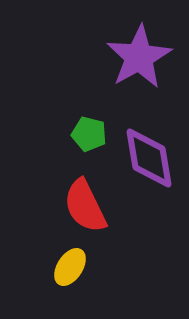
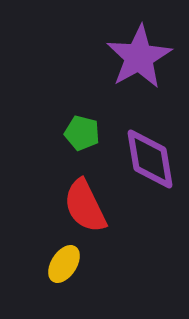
green pentagon: moved 7 px left, 1 px up
purple diamond: moved 1 px right, 1 px down
yellow ellipse: moved 6 px left, 3 px up
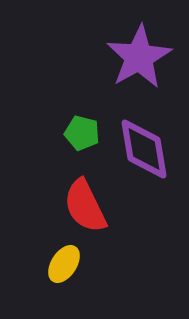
purple diamond: moved 6 px left, 10 px up
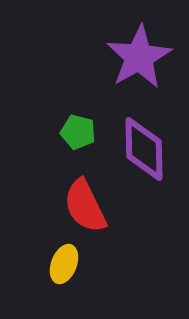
green pentagon: moved 4 px left, 1 px up
purple diamond: rotated 8 degrees clockwise
yellow ellipse: rotated 12 degrees counterclockwise
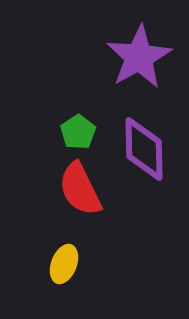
green pentagon: rotated 24 degrees clockwise
red semicircle: moved 5 px left, 17 px up
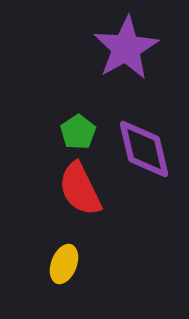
purple star: moved 13 px left, 9 px up
purple diamond: rotated 12 degrees counterclockwise
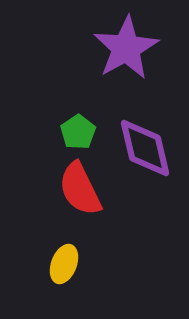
purple diamond: moved 1 px right, 1 px up
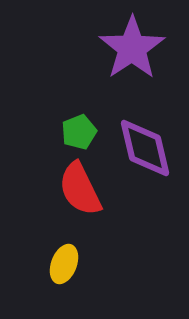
purple star: moved 6 px right; rotated 4 degrees counterclockwise
green pentagon: moved 1 px right; rotated 12 degrees clockwise
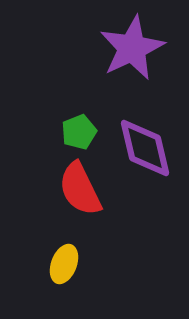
purple star: rotated 8 degrees clockwise
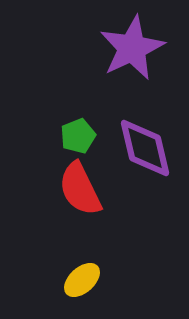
green pentagon: moved 1 px left, 4 px down
yellow ellipse: moved 18 px right, 16 px down; rotated 27 degrees clockwise
